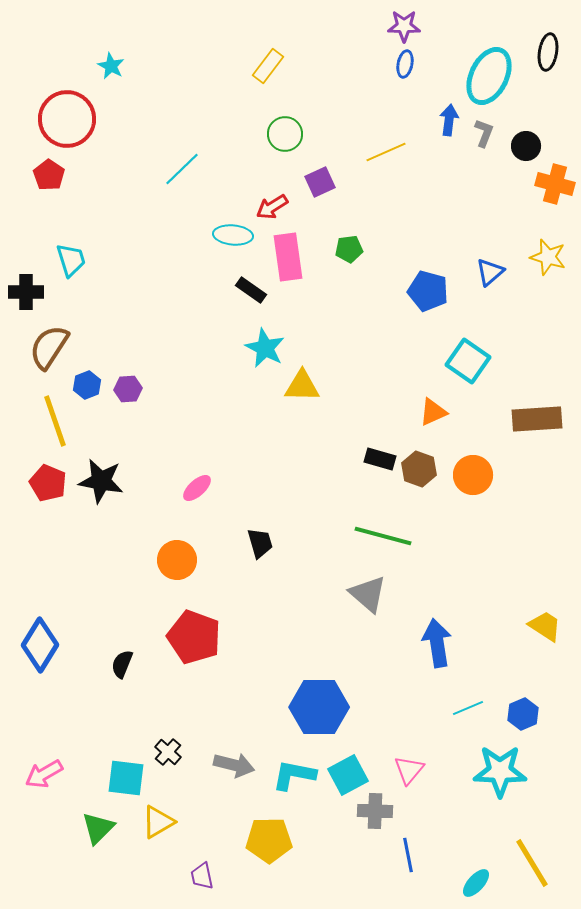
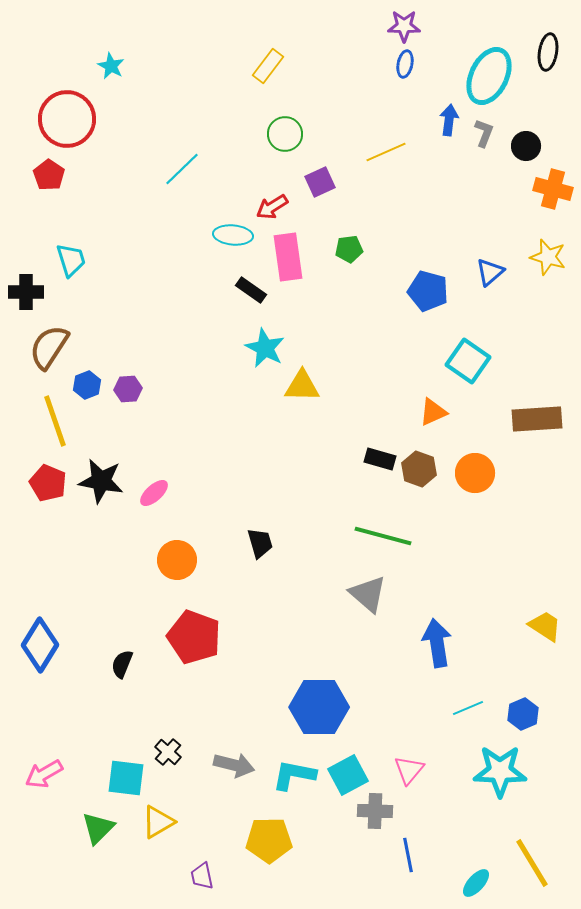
orange cross at (555, 184): moved 2 px left, 5 px down
orange circle at (473, 475): moved 2 px right, 2 px up
pink ellipse at (197, 488): moved 43 px left, 5 px down
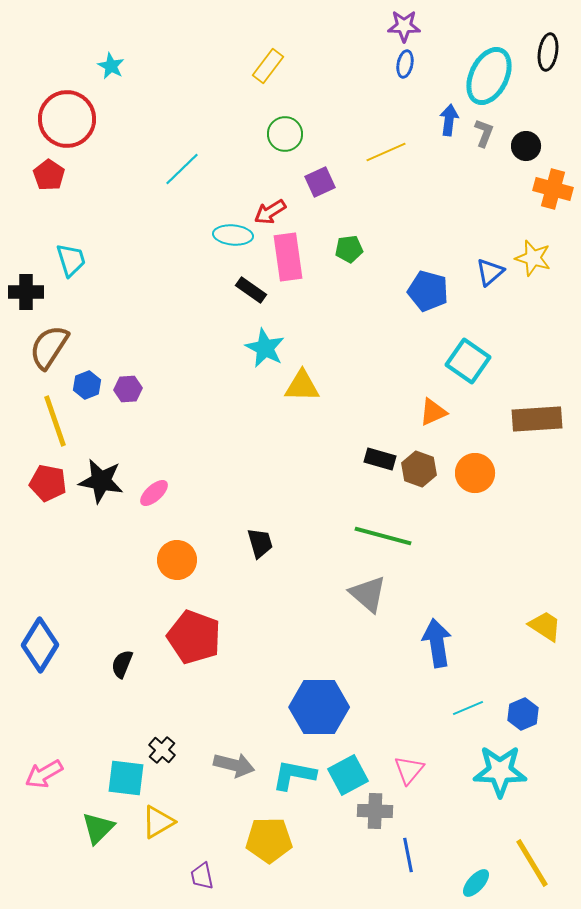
red arrow at (272, 207): moved 2 px left, 5 px down
yellow star at (548, 257): moved 15 px left, 1 px down
red pentagon at (48, 483): rotated 12 degrees counterclockwise
black cross at (168, 752): moved 6 px left, 2 px up
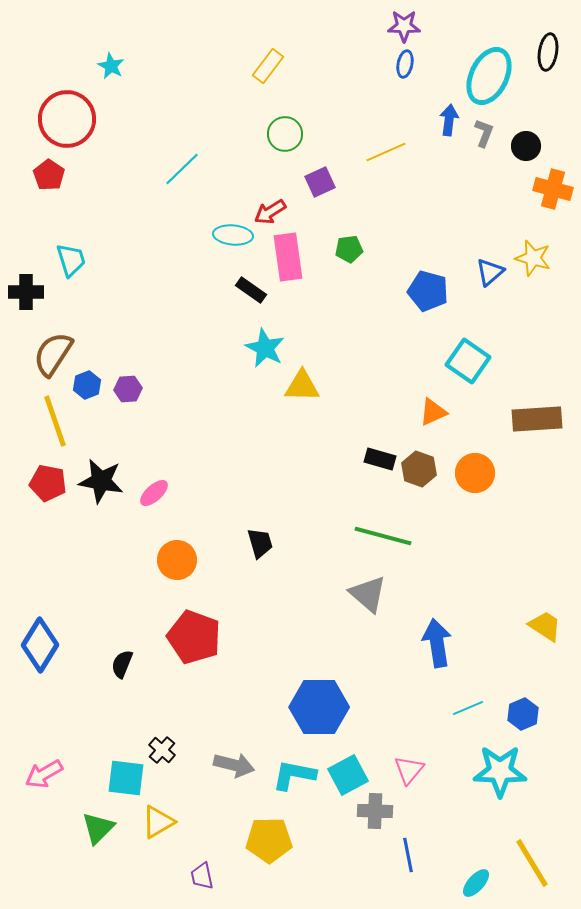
brown semicircle at (49, 347): moved 4 px right, 7 px down
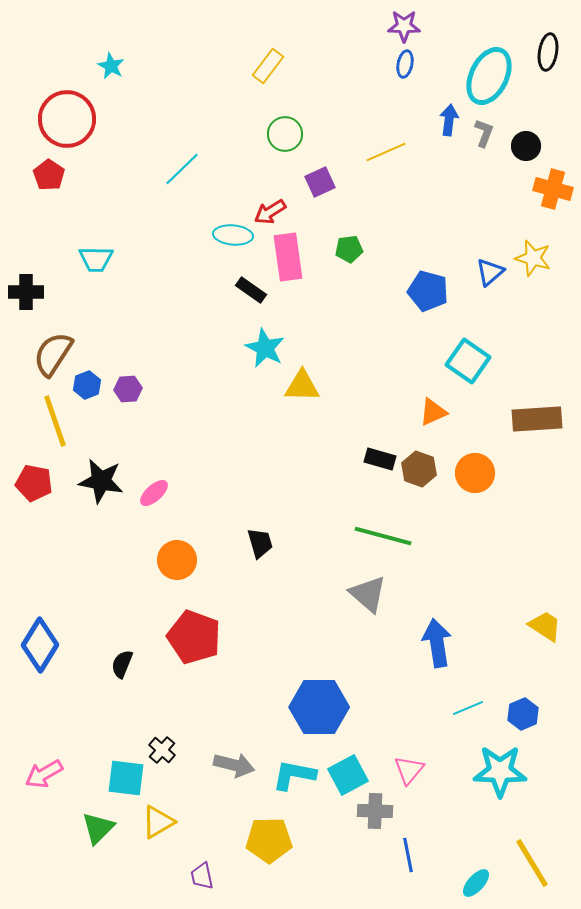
cyan trapezoid at (71, 260): moved 25 px right, 1 px up; rotated 108 degrees clockwise
red pentagon at (48, 483): moved 14 px left
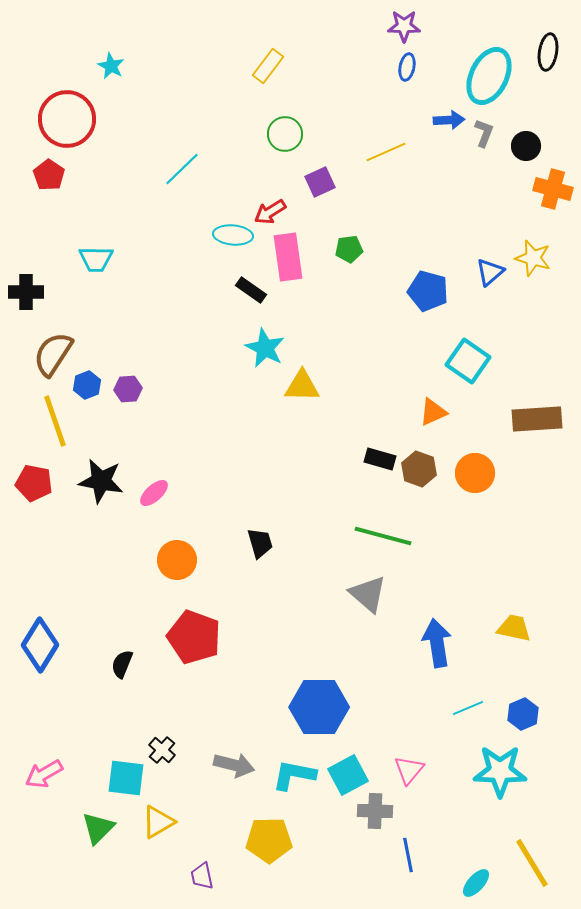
blue ellipse at (405, 64): moved 2 px right, 3 px down
blue arrow at (449, 120): rotated 80 degrees clockwise
yellow trapezoid at (545, 626): moved 31 px left, 2 px down; rotated 21 degrees counterclockwise
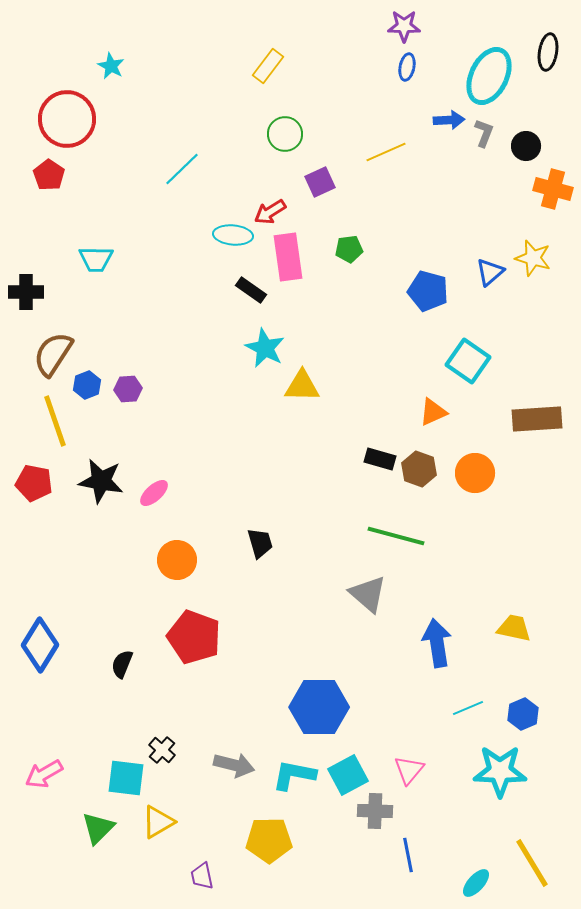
green line at (383, 536): moved 13 px right
